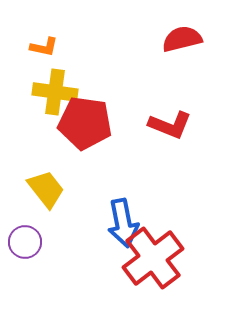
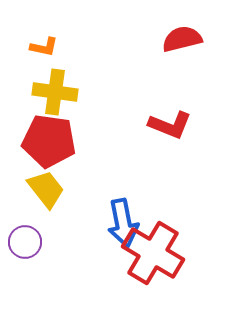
red pentagon: moved 36 px left, 18 px down
red cross: moved 5 px up; rotated 22 degrees counterclockwise
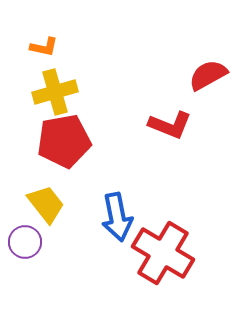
red semicircle: moved 26 px right, 36 px down; rotated 15 degrees counterclockwise
yellow cross: rotated 24 degrees counterclockwise
red pentagon: moved 15 px right; rotated 18 degrees counterclockwise
yellow trapezoid: moved 15 px down
blue arrow: moved 6 px left, 6 px up
red cross: moved 10 px right
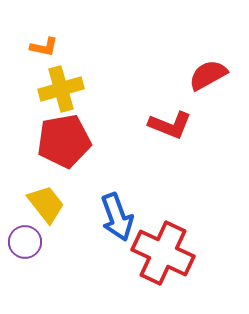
yellow cross: moved 6 px right, 3 px up
blue arrow: rotated 9 degrees counterclockwise
red cross: rotated 6 degrees counterclockwise
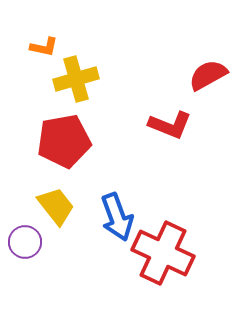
yellow cross: moved 15 px right, 10 px up
yellow trapezoid: moved 10 px right, 2 px down
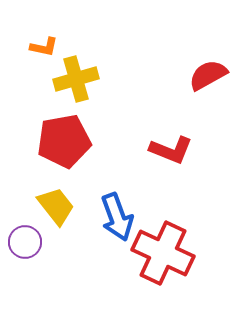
red L-shape: moved 1 px right, 25 px down
